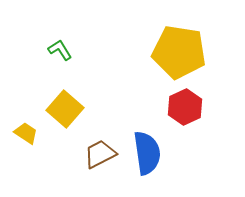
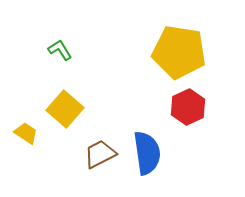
red hexagon: moved 3 px right
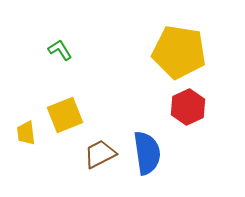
yellow square: moved 6 px down; rotated 27 degrees clockwise
yellow trapezoid: rotated 130 degrees counterclockwise
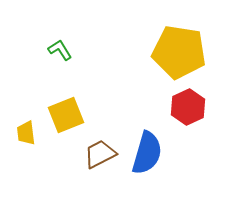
yellow square: moved 1 px right
blue semicircle: rotated 24 degrees clockwise
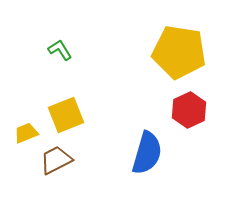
red hexagon: moved 1 px right, 3 px down
yellow trapezoid: rotated 75 degrees clockwise
brown trapezoid: moved 44 px left, 6 px down
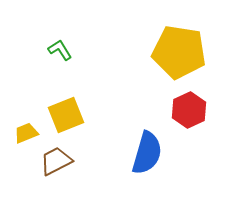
brown trapezoid: moved 1 px down
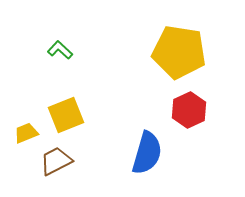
green L-shape: rotated 15 degrees counterclockwise
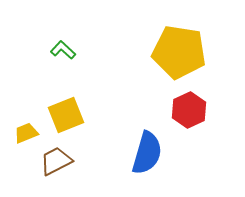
green L-shape: moved 3 px right
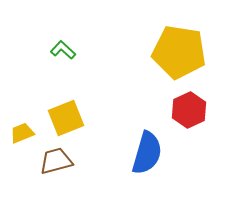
yellow square: moved 3 px down
yellow trapezoid: moved 4 px left
brown trapezoid: rotated 12 degrees clockwise
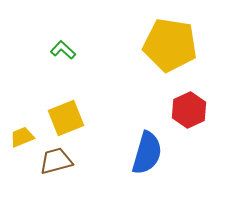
yellow pentagon: moved 9 px left, 7 px up
yellow trapezoid: moved 4 px down
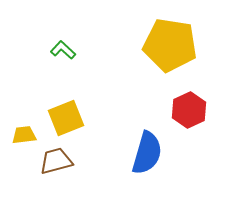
yellow trapezoid: moved 2 px right, 2 px up; rotated 15 degrees clockwise
